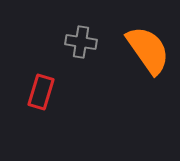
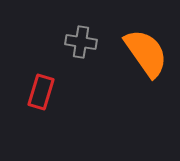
orange semicircle: moved 2 px left, 3 px down
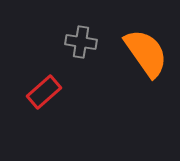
red rectangle: moved 3 px right; rotated 32 degrees clockwise
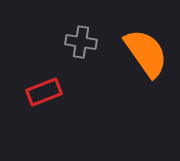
red rectangle: rotated 20 degrees clockwise
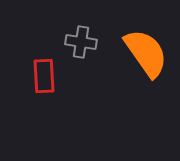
red rectangle: moved 16 px up; rotated 72 degrees counterclockwise
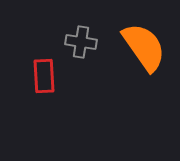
orange semicircle: moved 2 px left, 6 px up
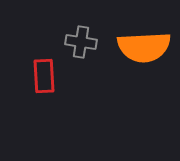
orange semicircle: rotated 122 degrees clockwise
